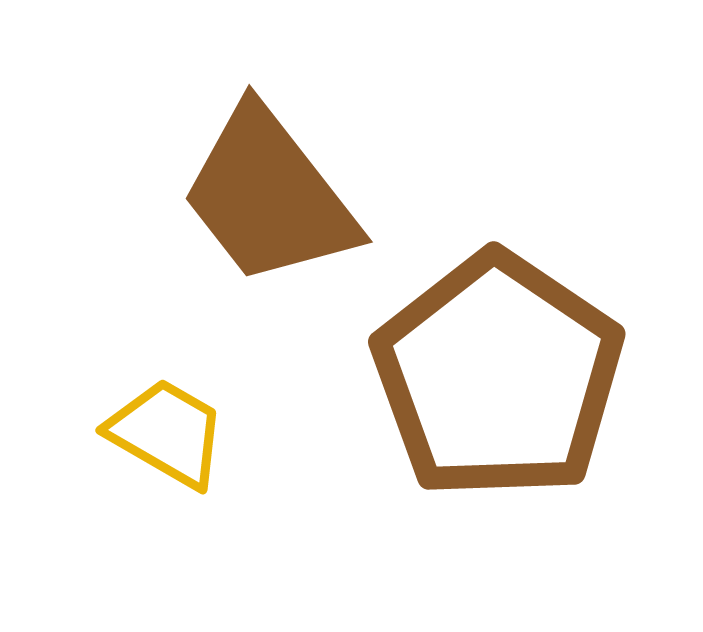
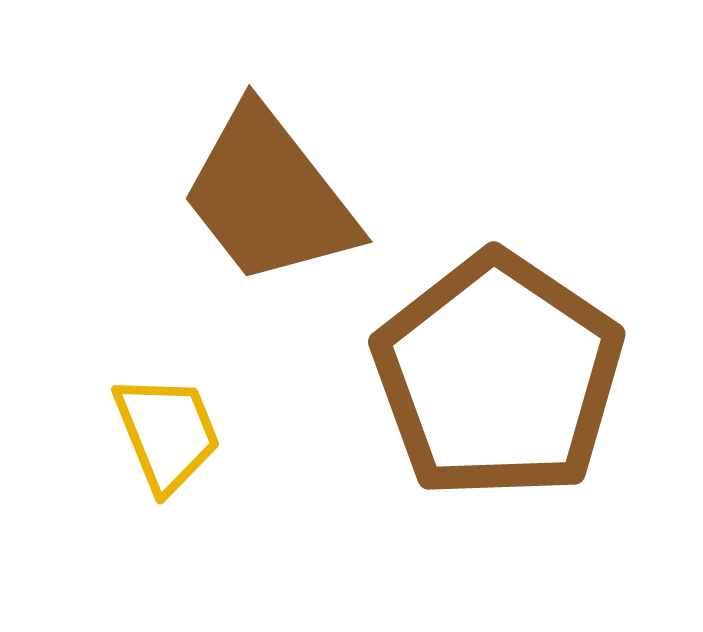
yellow trapezoid: rotated 38 degrees clockwise
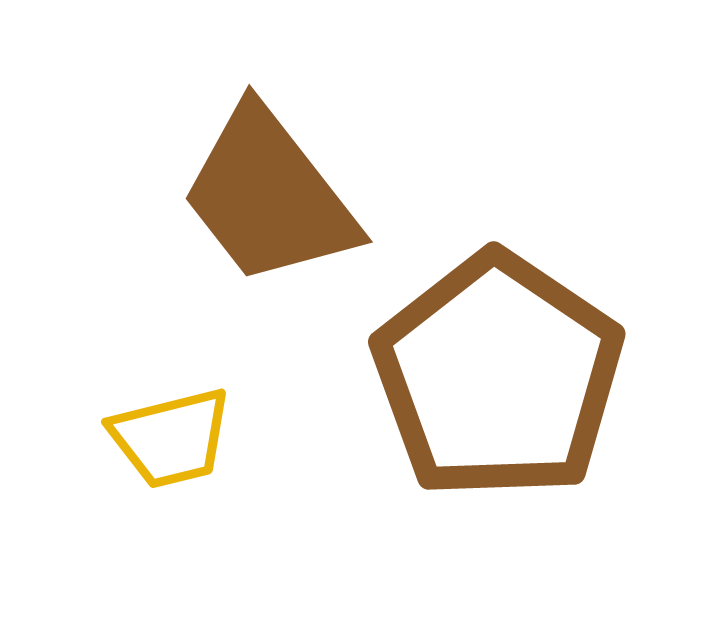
yellow trapezoid: moved 4 px right, 5 px down; rotated 98 degrees clockwise
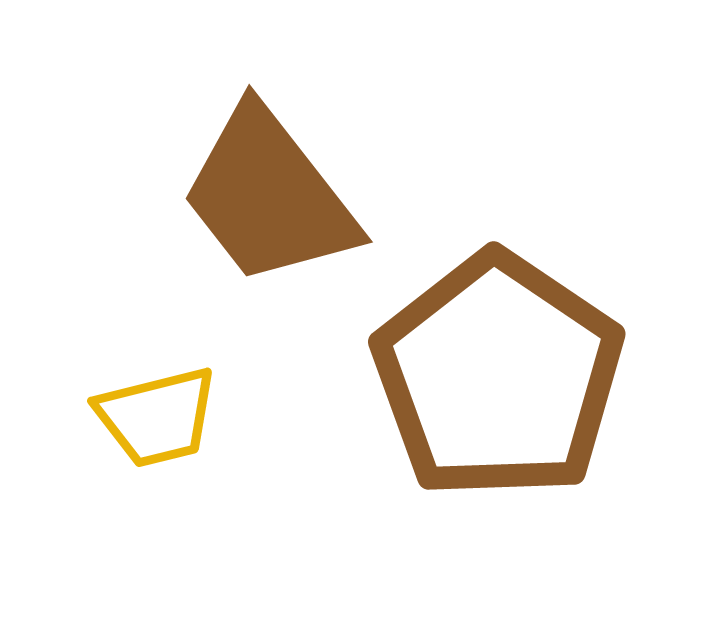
yellow trapezoid: moved 14 px left, 21 px up
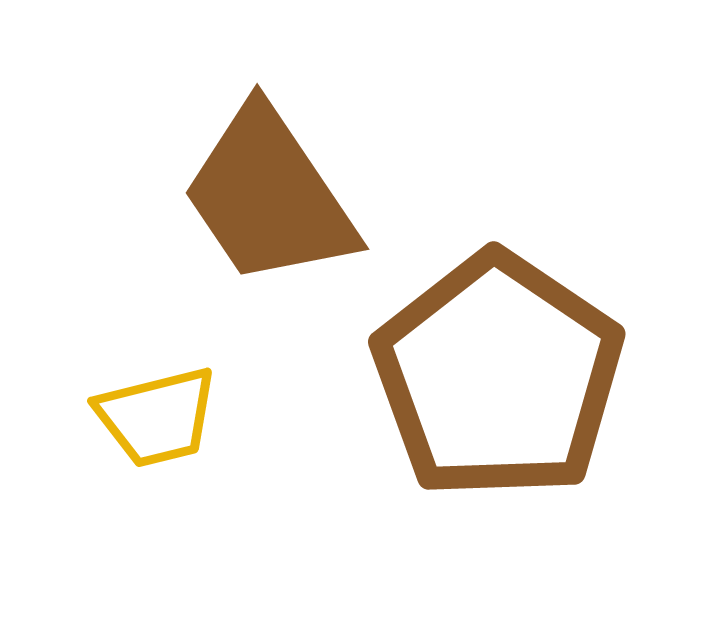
brown trapezoid: rotated 4 degrees clockwise
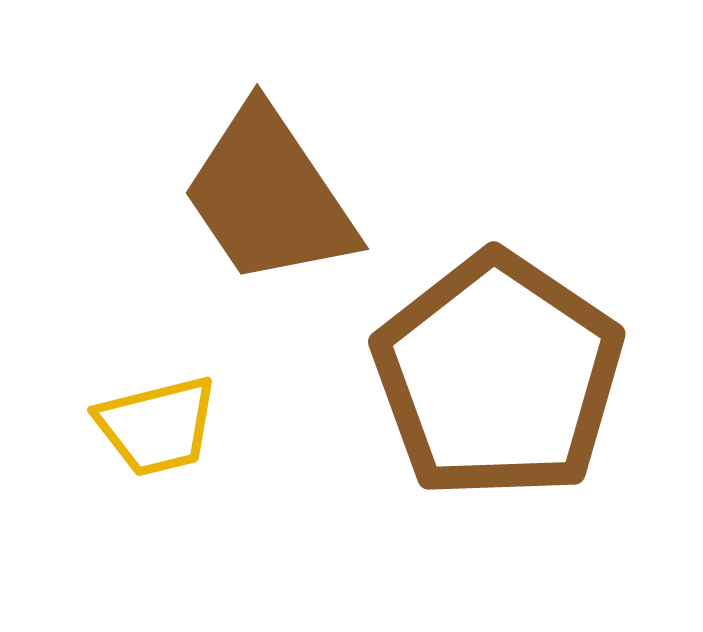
yellow trapezoid: moved 9 px down
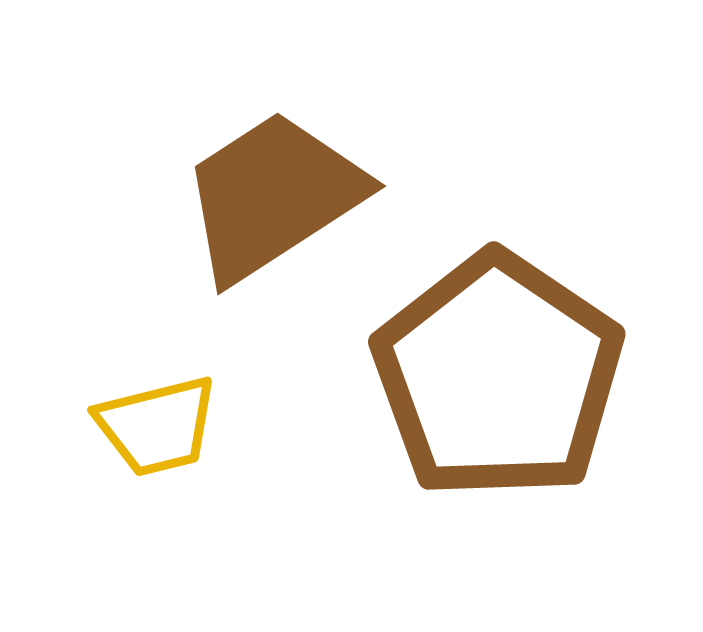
brown trapezoid: moved 4 px right; rotated 91 degrees clockwise
